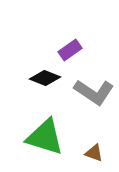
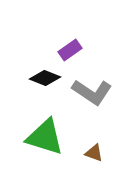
gray L-shape: moved 2 px left
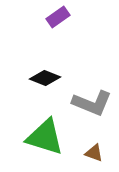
purple rectangle: moved 12 px left, 33 px up
gray L-shape: moved 11 px down; rotated 12 degrees counterclockwise
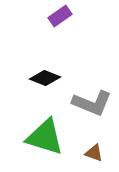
purple rectangle: moved 2 px right, 1 px up
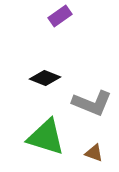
green triangle: moved 1 px right
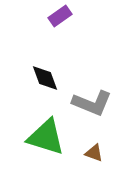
black diamond: rotated 48 degrees clockwise
